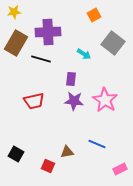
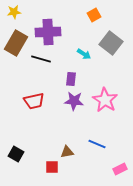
gray square: moved 2 px left
red square: moved 4 px right, 1 px down; rotated 24 degrees counterclockwise
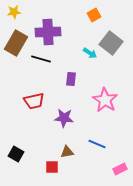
cyan arrow: moved 6 px right, 1 px up
purple star: moved 10 px left, 17 px down
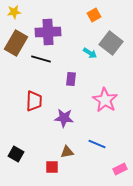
red trapezoid: rotated 75 degrees counterclockwise
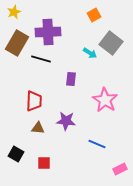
yellow star: rotated 16 degrees counterclockwise
brown rectangle: moved 1 px right
purple star: moved 2 px right, 3 px down
brown triangle: moved 29 px left, 24 px up; rotated 16 degrees clockwise
red square: moved 8 px left, 4 px up
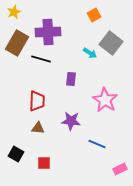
red trapezoid: moved 3 px right
purple star: moved 5 px right
